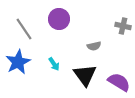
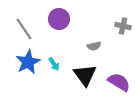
blue star: moved 10 px right
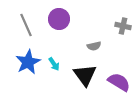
gray line: moved 2 px right, 4 px up; rotated 10 degrees clockwise
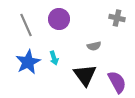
gray cross: moved 6 px left, 8 px up
cyan arrow: moved 6 px up; rotated 16 degrees clockwise
purple semicircle: moved 2 px left; rotated 30 degrees clockwise
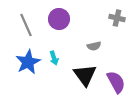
purple semicircle: moved 1 px left
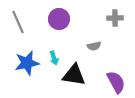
gray cross: moved 2 px left; rotated 14 degrees counterclockwise
gray line: moved 8 px left, 3 px up
blue star: moved 1 px left, 1 px down; rotated 15 degrees clockwise
black triangle: moved 11 px left; rotated 45 degrees counterclockwise
